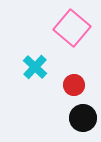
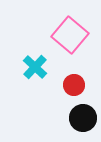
pink square: moved 2 px left, 7 px down
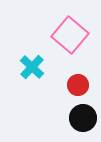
cyan cross: moved 3 px left
red circle: moved 4 px right
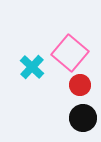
pink square: moved 18 px down
red circle: moved 2 px right
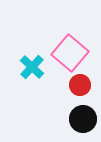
black circle: moved 1 px down
